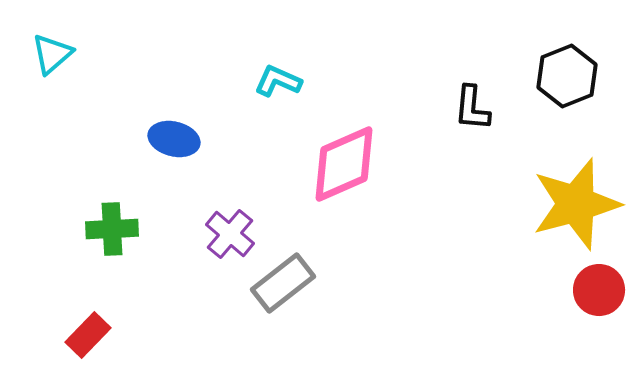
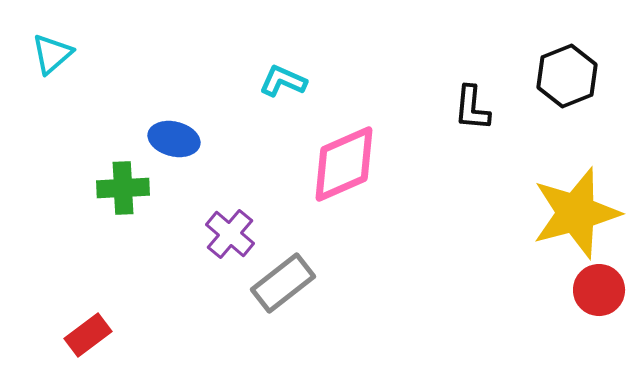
cyan L-shape: moved 5 px right
yellow star: moved 9 px down
green cross: moved 11 px right, 41 px up
red rectangle: rotated 9 degrees clockwise
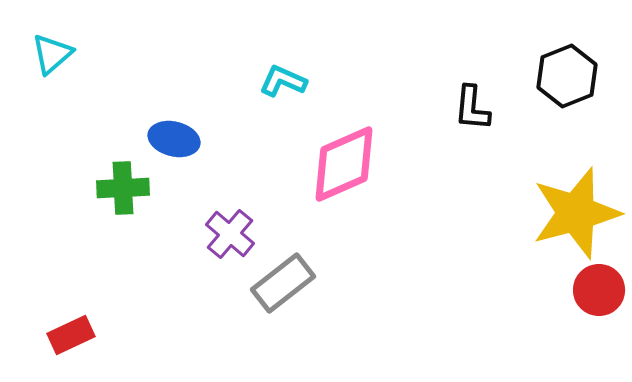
red rectangle: moved 17 px left; rotated 12 degrees clockwise
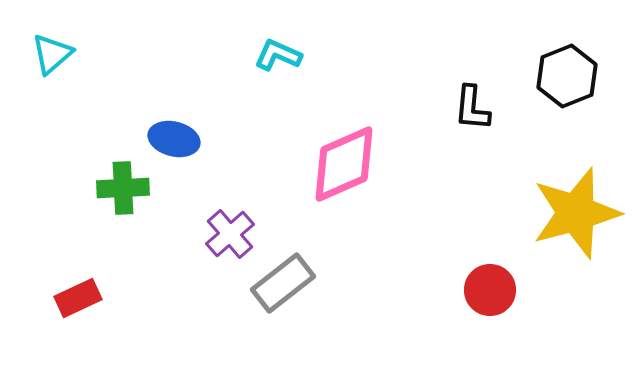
cyan L-shape: moved 5 px left, 26 px up
purple cross: rotated 9 degrees clockwise
red circle: moved 109 px left
red rectangle: moved 7 px right, 37 px up
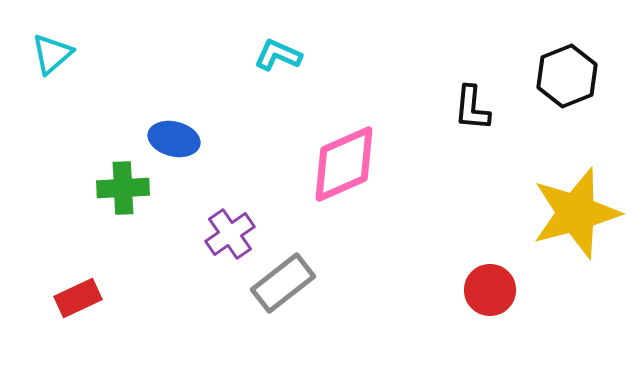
purple cross: rotated 6 degrees clockwise
